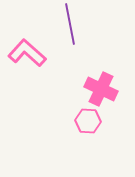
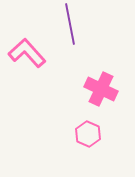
pink L-shape: rotated 6 degrees clockwise
pink hexagon: moved 13 px down; rotated 20 degrees clockwise
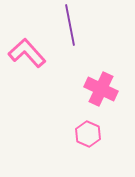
purple line: moved 1 px down
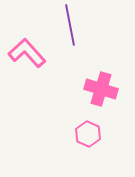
pink cross: rotated 8 degrees counterclockwise
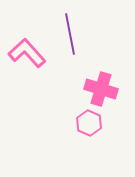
purple line: moved 9 px down
pink hexagon: moved 1 px right, 11 px up
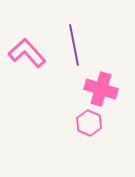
purple line: moved 4 px right, 11 px down
